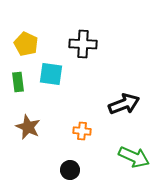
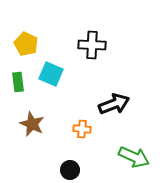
black cross: moved 9 px right, 1 px down
cyan square: rotated 15 degrees clockwise
black arrow: moved 10 px left
brown star: moved 4 px right, 3 px up
orange cross: moved 2 px up
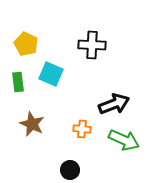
green arrow: moved 10 px left, 17 px up
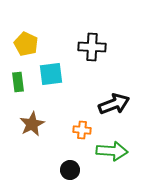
black cross: moved 2 px down
cyan square: rotated 30 degrees counterclockwise
brown star: rotated 20 degrees clockwise
orange cross: moved 1 px down
green arrow: moved 12 px left, 11 px down; rotated 20 degrees counterclockwise
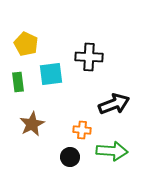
black cross: moved 3 px left, 10 px down
black circle: moved 13 px up
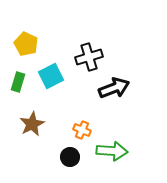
black cross: rotated 20 degrees counterclockwise
cyan square: moved 2 px down; rotated 20 degrees counterclockwise
green rectangle: rotated 24 degrees clockwise
black arrow: moved 16 px up
orange cross: rotated 18 degrees clockwise
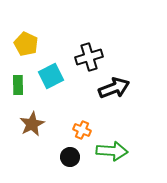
green rectangle: moved 3 px down; rotated 18 degrees counterclockwise
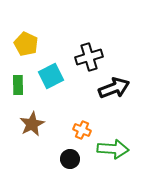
green arrow: moved 1 px right, 2 px up
black circle: moved 2 px down
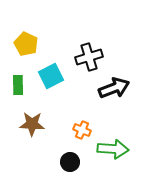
brown star: rotated 30 degrees clockwise
black circle: moved 3 px down
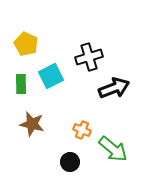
green rectangle: moved 3 px right, 1 px up
brown star: rotated 10 degrees clockwise
green arrow: rotated 36 degrees clockwise
